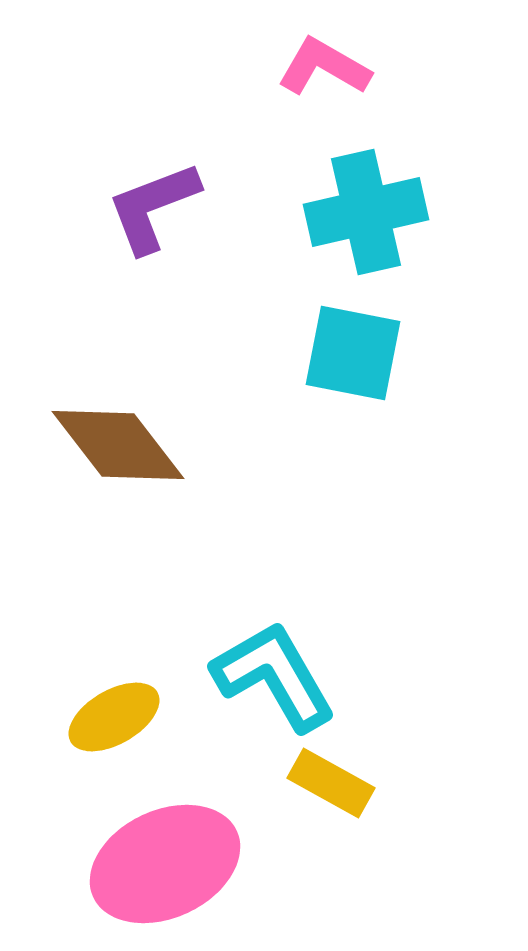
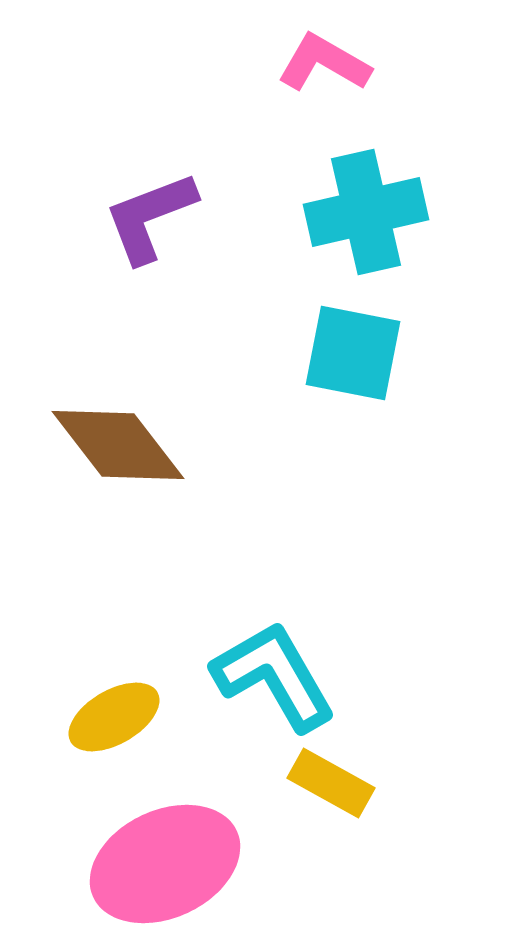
pink L-shape: moved 4 px up
purple L-shape: moved 3 px left, 10 px down
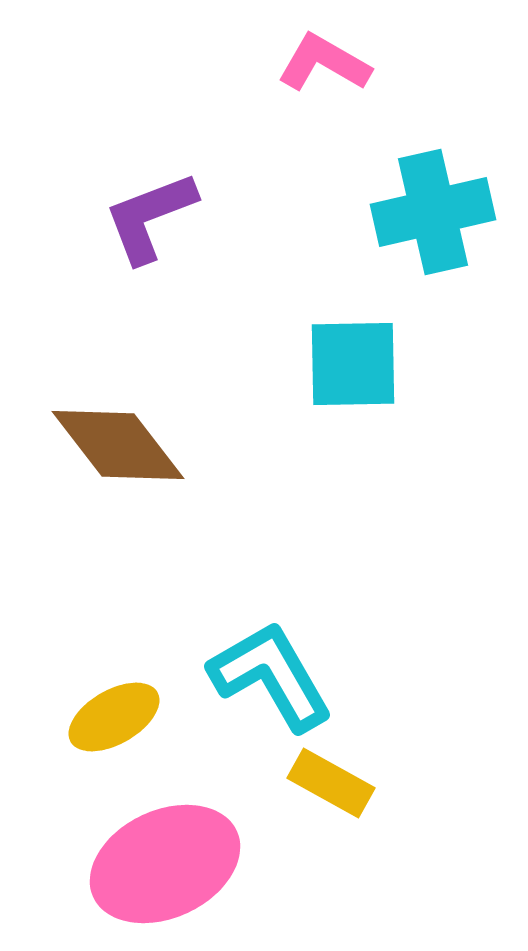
cyan cross: moved 67 px right
cyan square: moved 11 px down; rotated 12 degrees counterclockwise
cyan L-shape: moved 3 px left
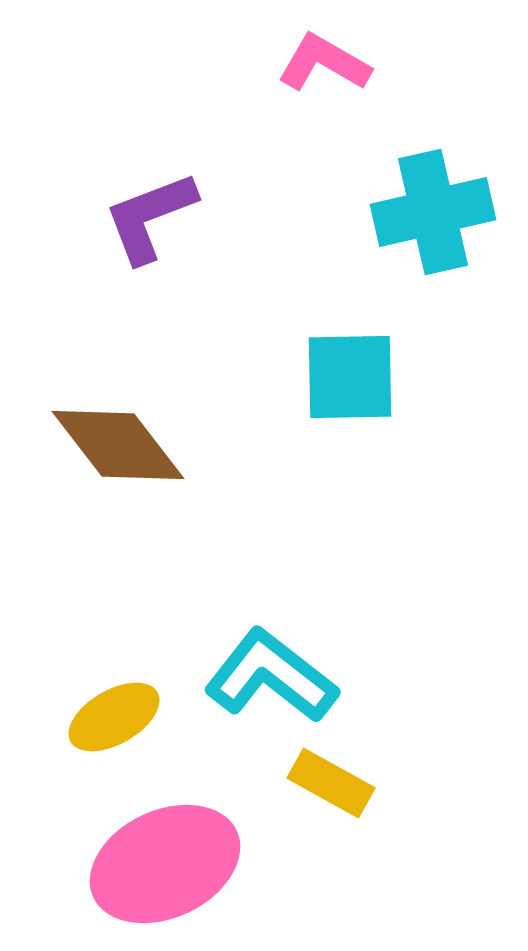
cyan square: moved 3 px left, 13 px down
cyan L-shape: rotated 22 degrees counterclockwise
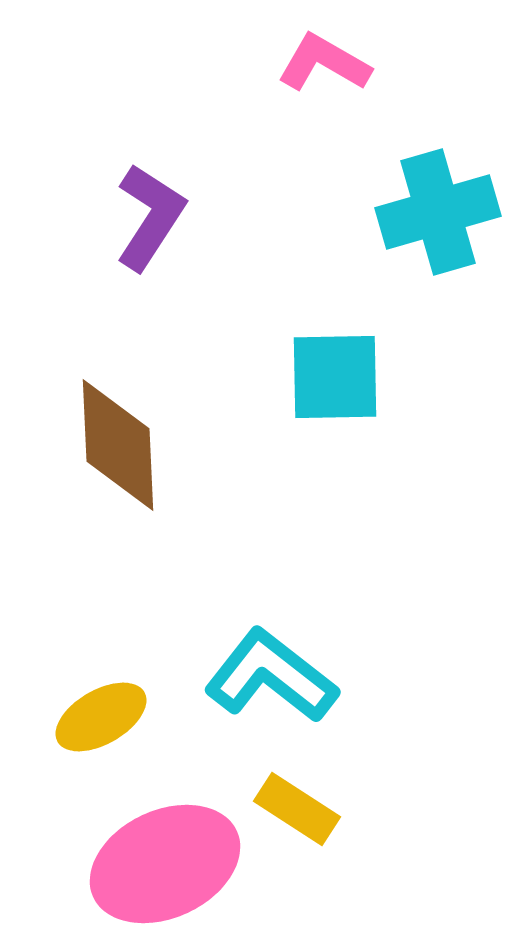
cyan cross: moved 5 px right; rotated 3 degrees counterclockwise
purple L-shape: rotated 144 degrees clockwise
cyan square: moved 15 px left
brown diamond: rotated 35 degrees clockwise
yellow ellipse: moved 13 px left
yellow rectangle: moved 34 px left, 26 px down; rotated 4 degrees clockwise
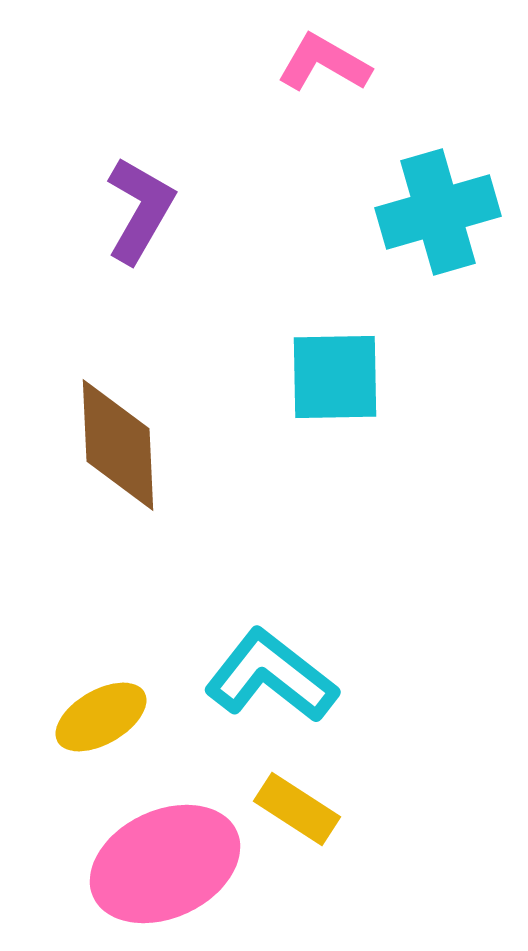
purple L-shape: moved 10 px left, 7 px up; rotated 3 degrees counterclockwise
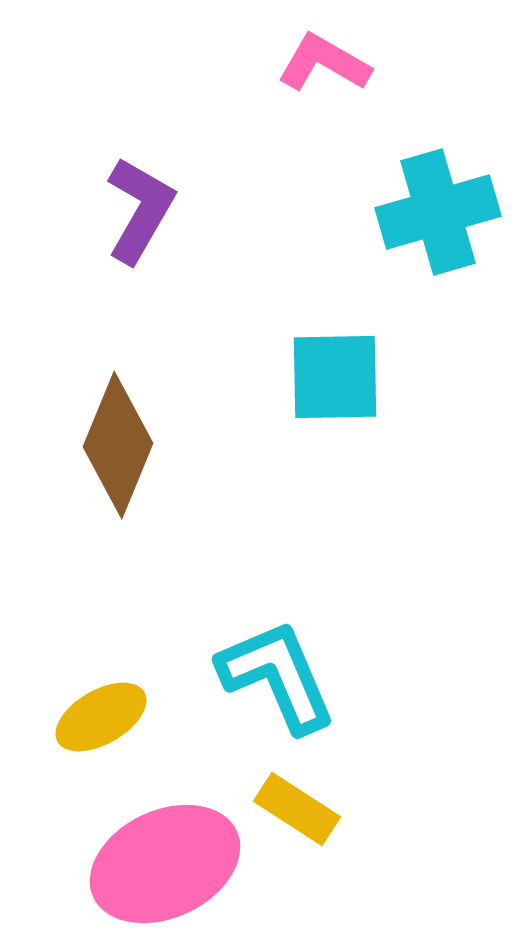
brown diamond: rotated 25 degrees clockwise
cyan L-shape: moved 6 px right; rotated 29 degrees clockwise
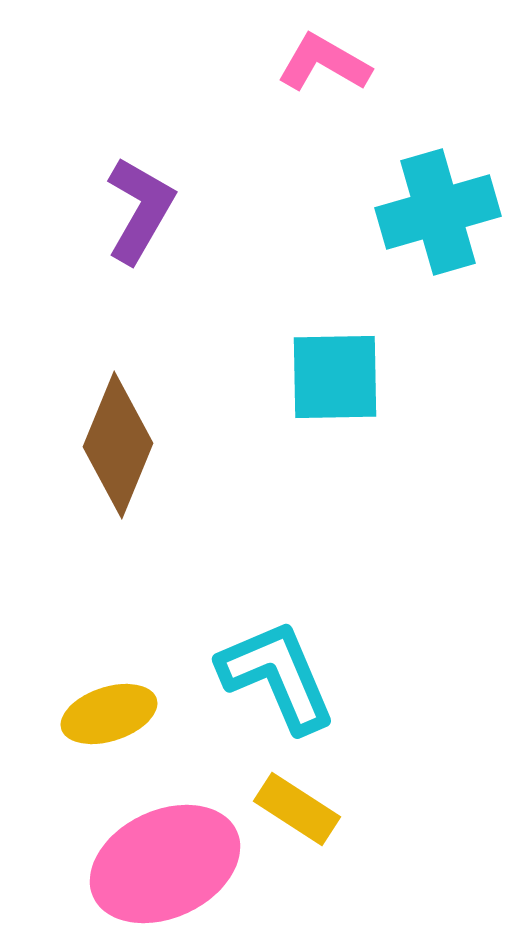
yellow ellipse: moved 8 px right, 3 px up; rotated 12 degrees clockwise
